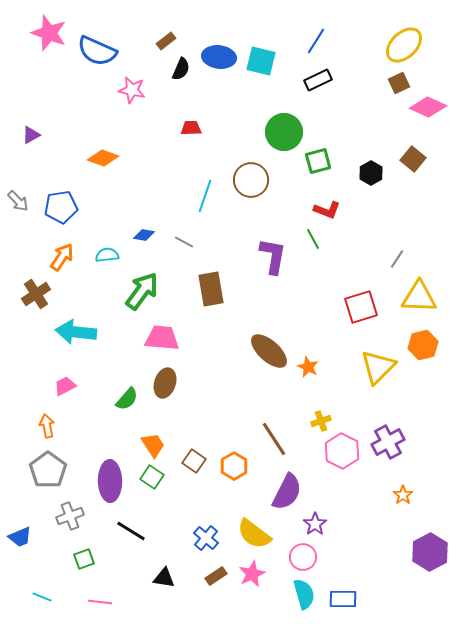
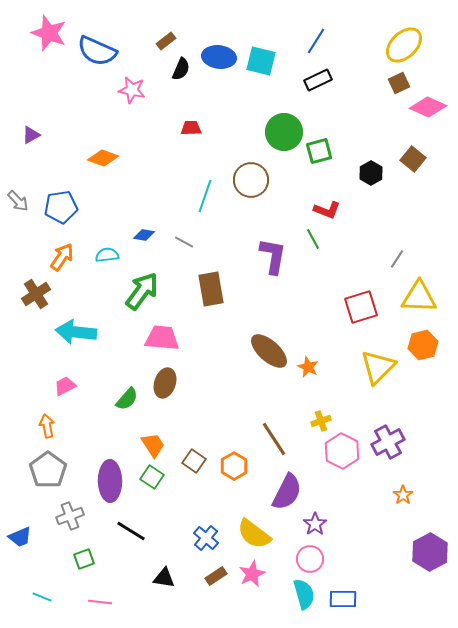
green square at (318, 161): moved 1 px right, 10 px up
pink circle at (303, 557): moved 7 px right, 2 px down
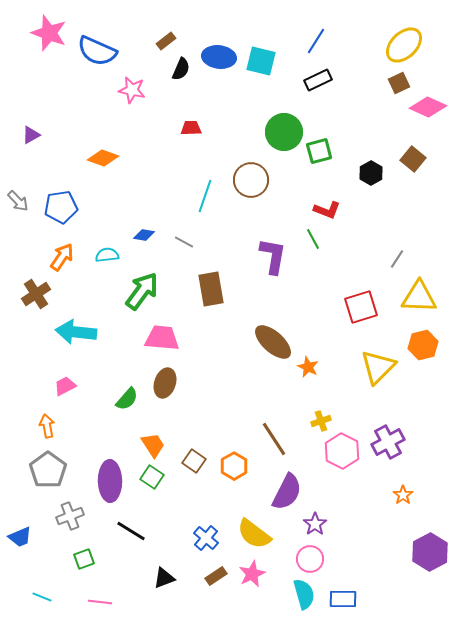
brown ellipse at (269, 351): moved 4 px right, 9 px up
black triangle at (164, 578): rotated 30 degrees counterclockwise
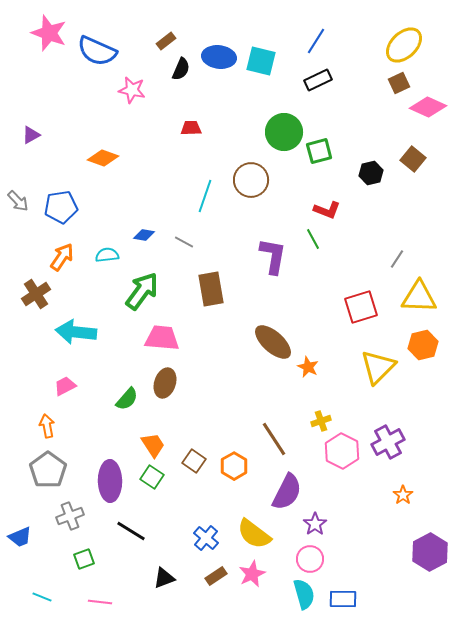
black hexagon at (371, 173): rotated 15 degrees clockwise
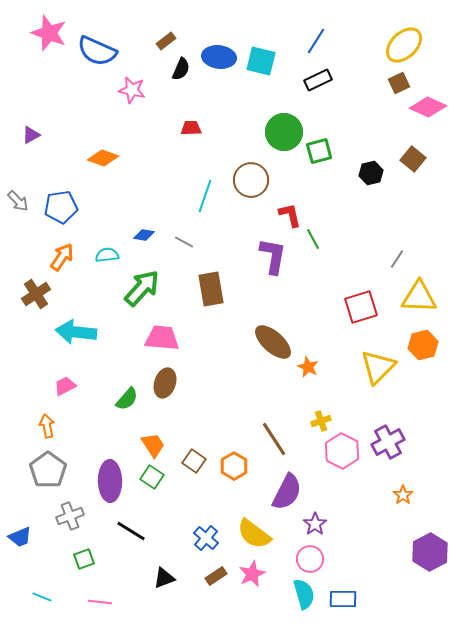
red L-shape at (327, 210): moved 37 px left, 5 px down; rotated 124 degrees counterclockwise
green arrow at (142, 291): moved 3 px up; rotated 6 degrees clockwise
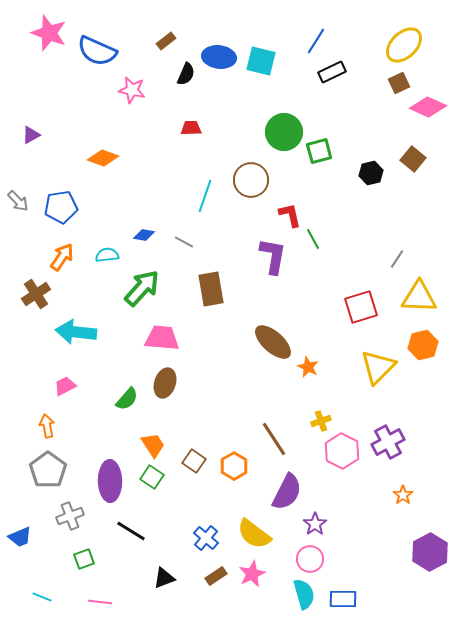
black semicircle at (181, 69): moved 5 px right, 5 px down
black rectangle at (318, 80): moved 14 px right, 8 px up
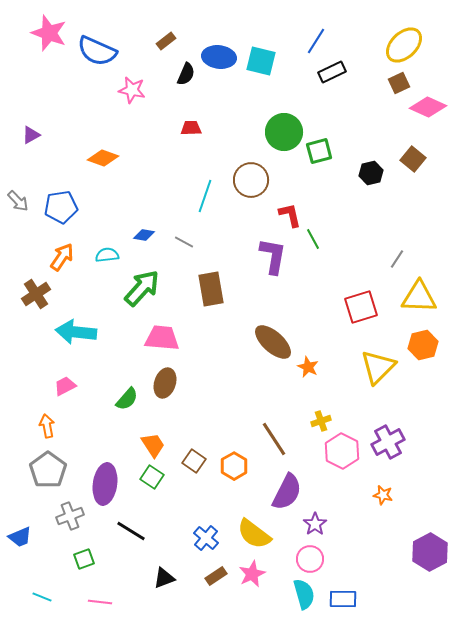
purple ellipse at (110, 481): moved 5 px left, 3 px down; rotated 9 degrees clockwise
orange star at (403, 495): moved 20 px left; rotated 24 degrees counterclockwise
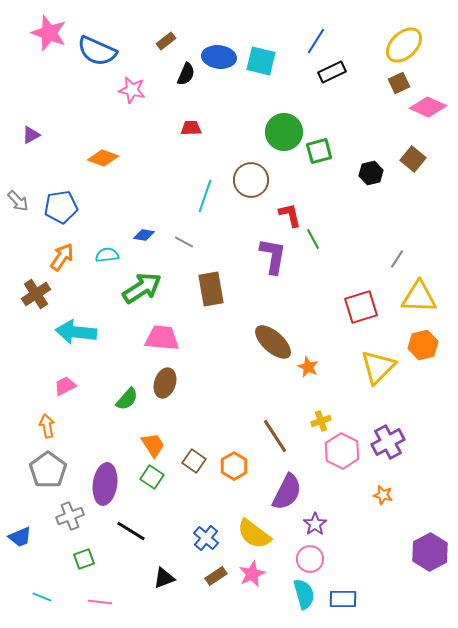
green arrow at (142, 288): rotated 15 degrees clockwise
brown line at (274, 439): moved 1 px right, 3 px up
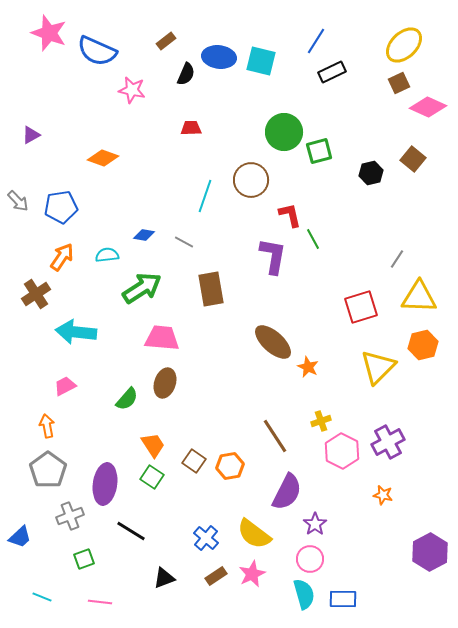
orange hexagon at (234, 466): moved 4 px left; rotated 20 degrees clockwise
blue trapezoid at (20, 537): rotated 20 degrees counterclockwise
